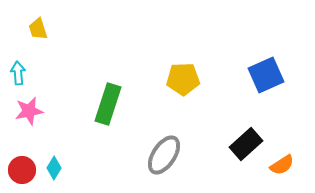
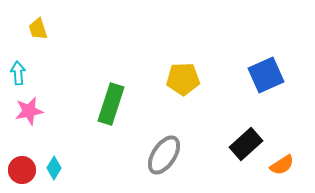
green rectangle: moved 3 px right
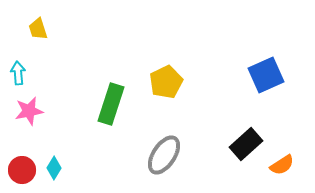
yellow pentagon: moved 17 px left, 3 px down; rotated 24 degrees counterclockwise
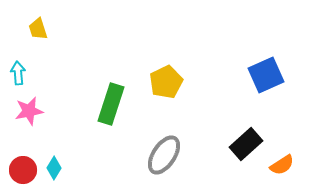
red circle: moved 1 px right
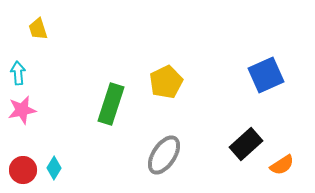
pink star: moved 7 px left, 1 px up
